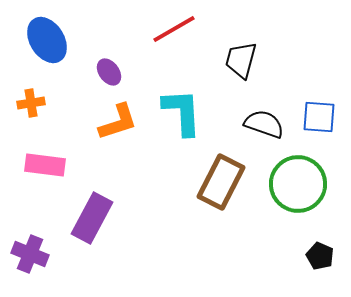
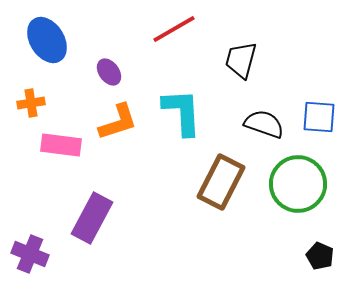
pink rectangle: moved 16 px right, 20 px up
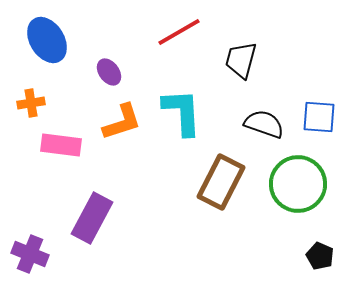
red line: moved 5 px right, 3 px down
orange L-shape: moved 4 px right
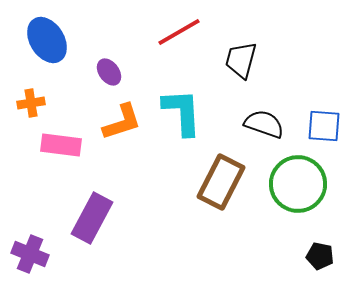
blue square: moved 5 px right, 9 px down
black pentagon: rotated 12 degrees counterclockwise
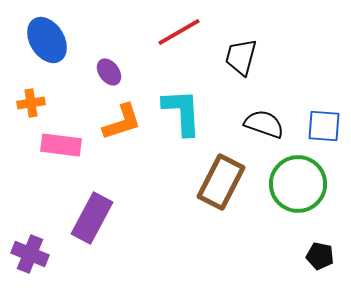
black trapezoid: moved 3 px up
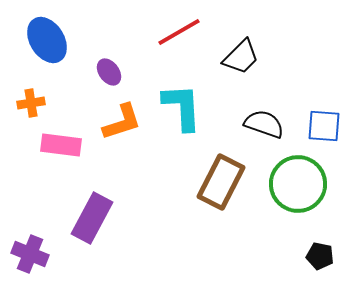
black trapezoid: rotated 150 degrees counterclockwise
cyan L-shape: moved 5 px up
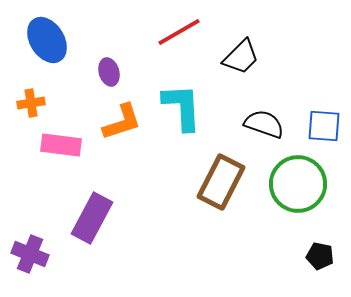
purple ellipse: rotated 20 degrees clockwise
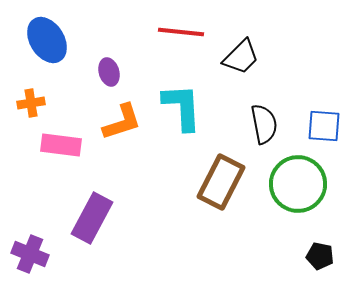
red line: moved 2 px right; rotated 36 degrees clockwise
black semicircle: rotated 60 degrees clockwise
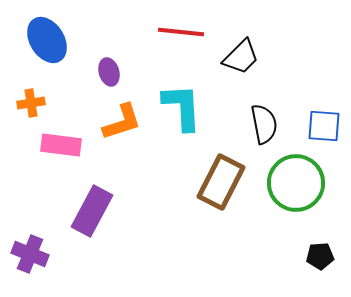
green circle: moved 2 px left, 1 px up
purple rectangle: moved 7 px up
black pentagon: rotated 16 degrees counterclockwise
